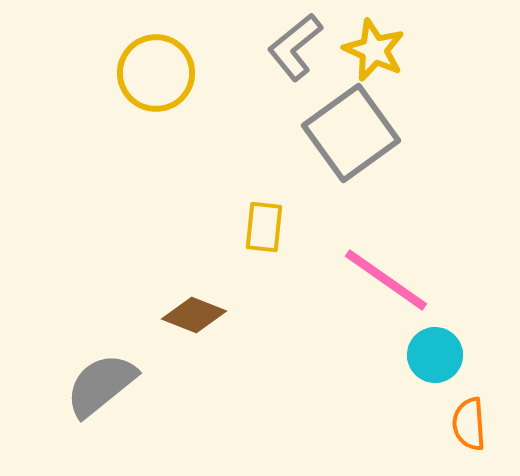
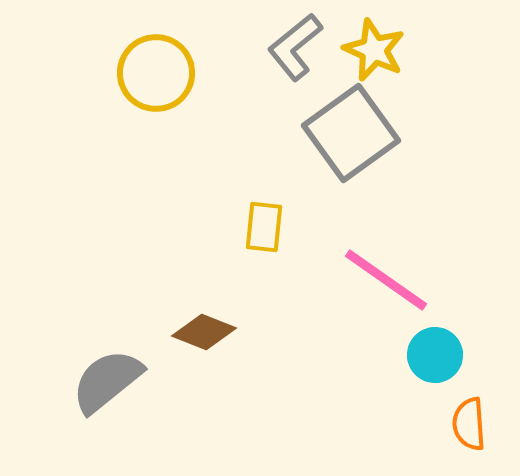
brown diamond: moved 10 px right, 17 px down
gray semicircle: moved 6 px right, 4 px up
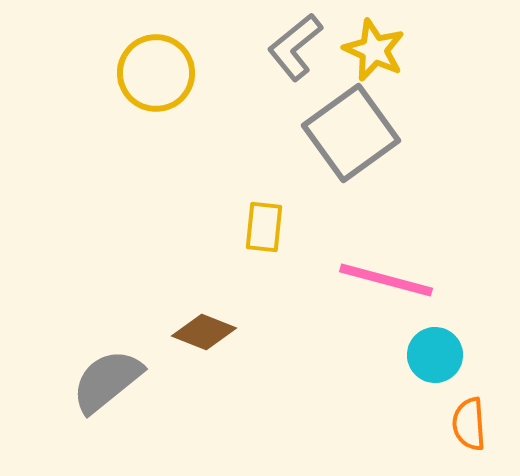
pink line: rotated 20 degrees counterclockwise
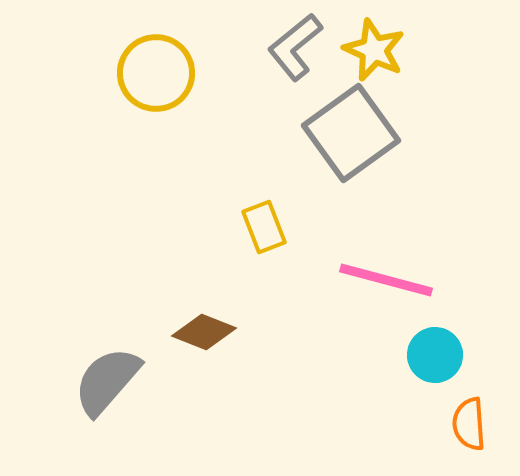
yellow rectangle: rotated 27 degrees counterclockwise
gray semicircle: rotated 10 degrees counterclockwise
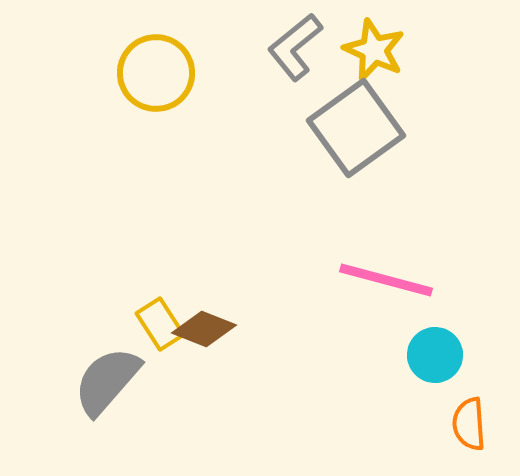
gray square: moved 5 px right, 5 px up
yellow rectangle: moved 104 px left, 97 px down; rotated 12 degrees counterclockwise
brown diamond: moved 3 px up
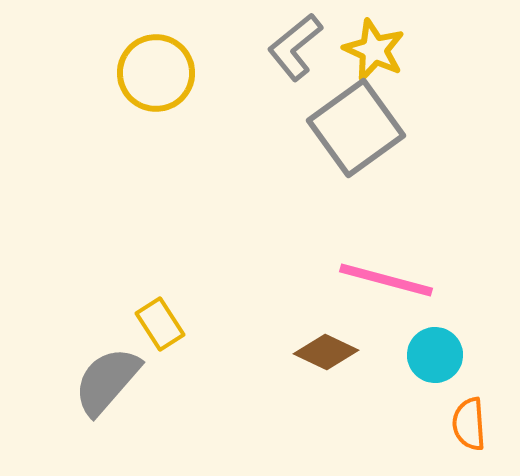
brown diamond: moved 122 px right, 23 px down; rotated 4 degrees clockwise
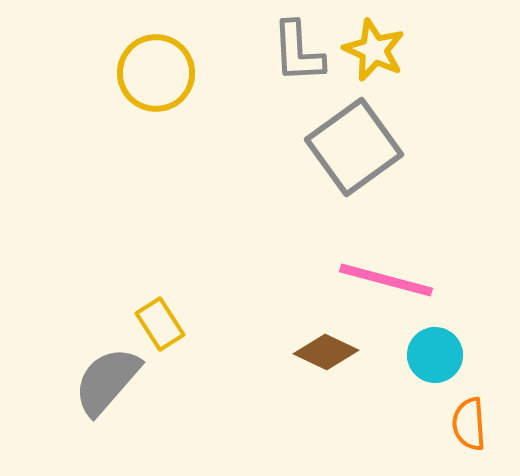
gray L-shape: moved 3 px right, 5 px down; rotated 54 degrees counterclockwise
gray square: moved 2 px left, 19 px down
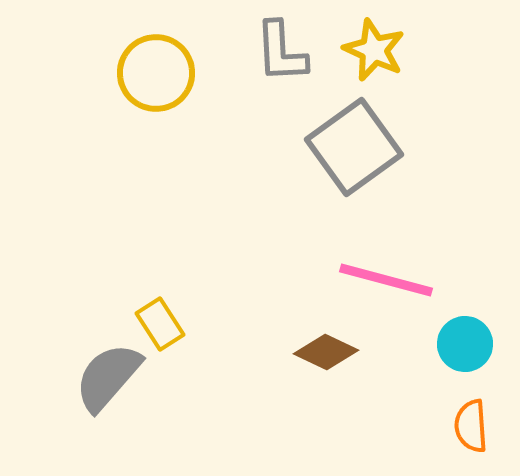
gray L-shape: moved 17 px left
cyan circle: moved 30 px right, 11 px up
gray semicircle: moved 1 px right, 4 px up
orange semicircle: moved 2 px right, 2 px down
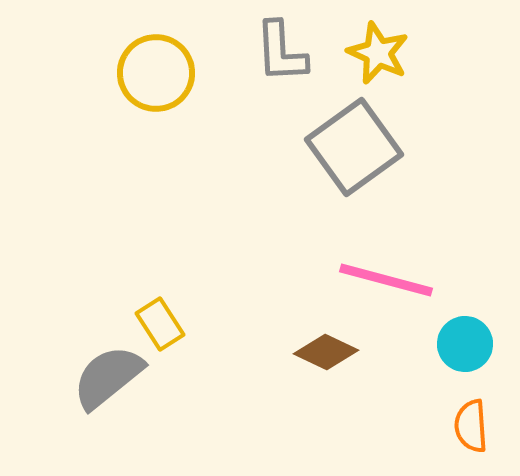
yellow star: moved 4 px right, 3 px down
gray semicircle: rotated 10 degrees clockwise
